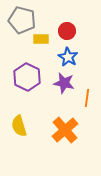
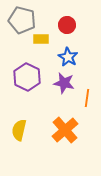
red circle: moved 6 px up
yellow semicircle: moved 4 px down; rotated 30 degrees clockwise
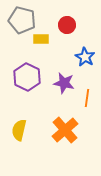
blue star: moved 17 px right
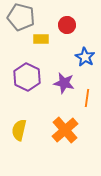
gray pentagon: moved 1 px left, 3 px up
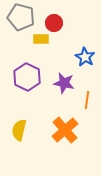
red circle: moved 13 px left, 2 px up
orange line: moved 2 px down
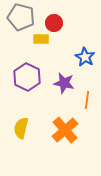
yellow semicircle: moved 2 px right, 2 px up
